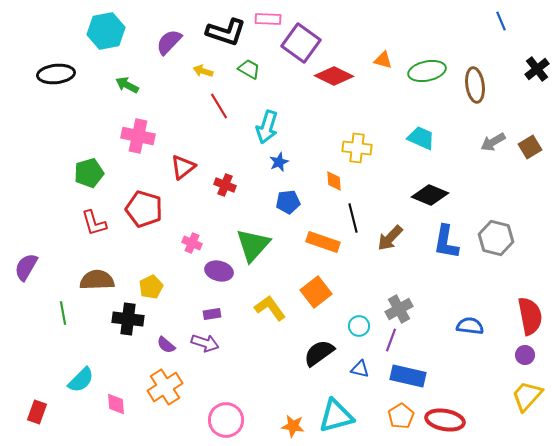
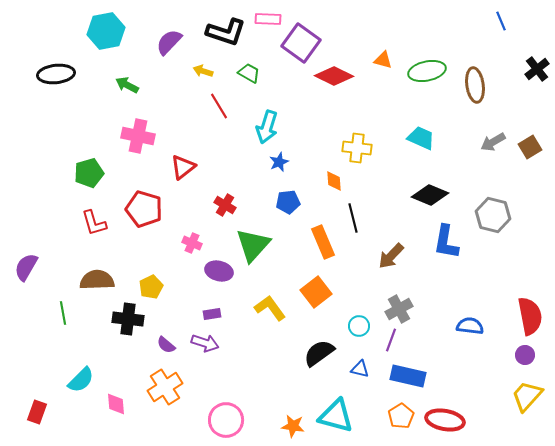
green trapezoid at (249, 69): moved 4 px down
red cross at (225, 185): moved 20 px down; rotated 10 degrees clockwise
brown arrow at (390, 238): moved 1 px right, 18 px down
gray hexagon at (496, 238): moved 3 px left, 23 px up
orange rectangle at (323, 242): rotated 48 degrees clockwise
cyan triangle at (336, 416): rotated 30 degrees clockwise
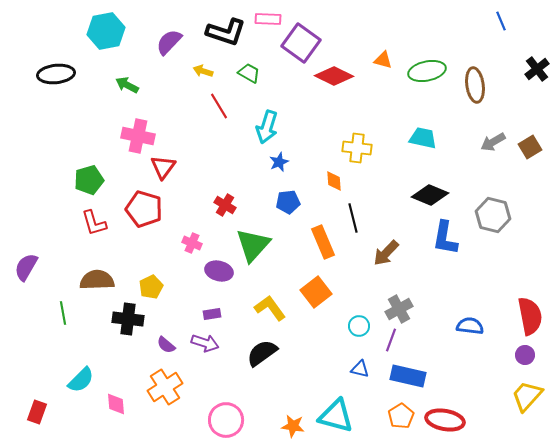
cyan trapezoid at (421, 138): moved 2 px right; rotated 12 degrees counterclockwise
red triangle at (183, 167): moved 20 px left; rotated 16 degrees counterclockwise
green pentagon at (89, 173): moved 7 px down
blue L-shape at (446, 242): moved 1 px left, 4 px up
brown arrow at (391, 256): moved 5 px left, 3 px up
black semicircle at (319, 353): moved 57 px left
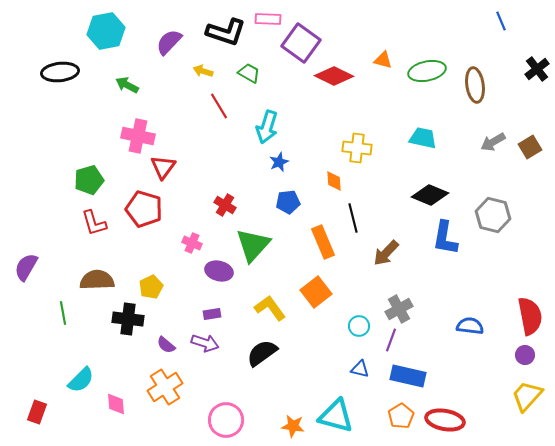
black ellipse at (56, 74): moved 4 px right, 2 px up
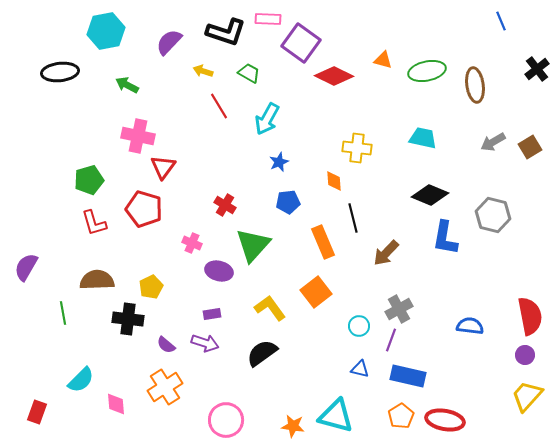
cyan arrow at (267, 127): moved 8 px up; rotated 12 degrees clockwise
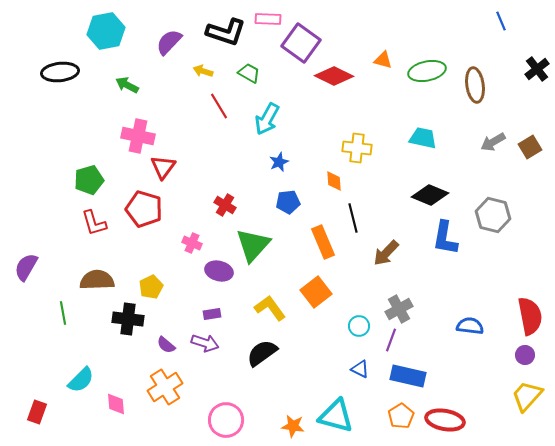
blue triangle at (360, 369): rotated 12 degrees clockwise
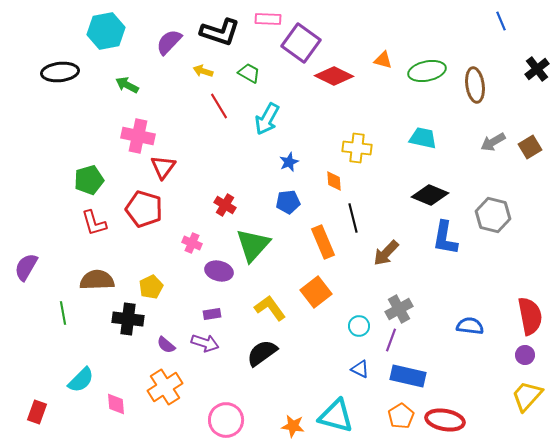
black L-shape at (226, 32): moved 6 px left
blue star at (279, 162): moved 10 px right
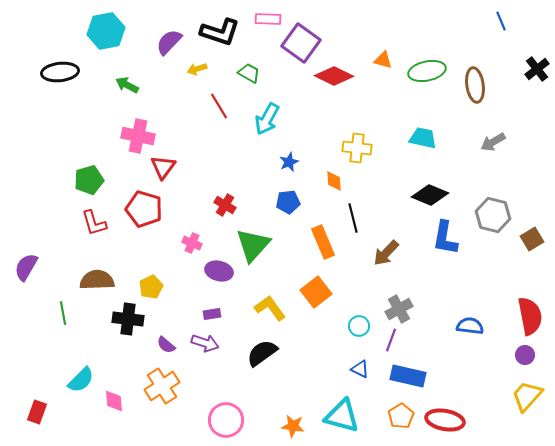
yellow arrow at (203, 71): moved 6 px left, 2 px up; rotated 36 degrees counterclockwise
brown square at (530, 147): moved 2 px right, 92 px down
orange cross at (165, 387): moved 3 px left, 1 px up
pink diamond at (116, 404): moved 2 px left, 3 px up
cyan triangle at (336, 416): moved 6 px right
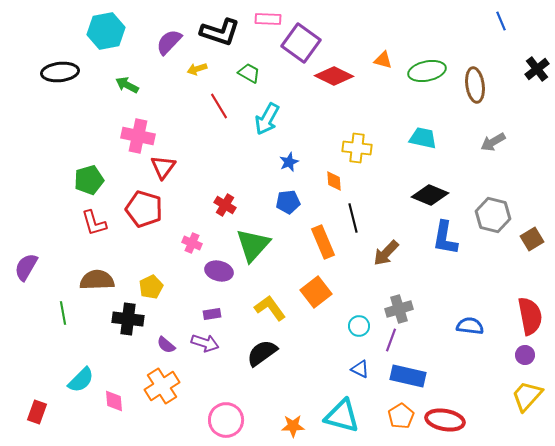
gray cross at (399, 309): rotated 12 degrees clockwise
orange star at (293, 426): rotated 10 degrees counterclockwise
